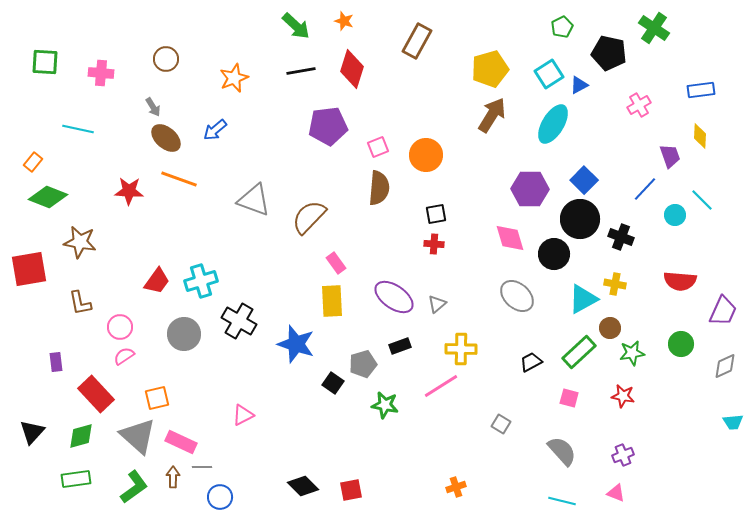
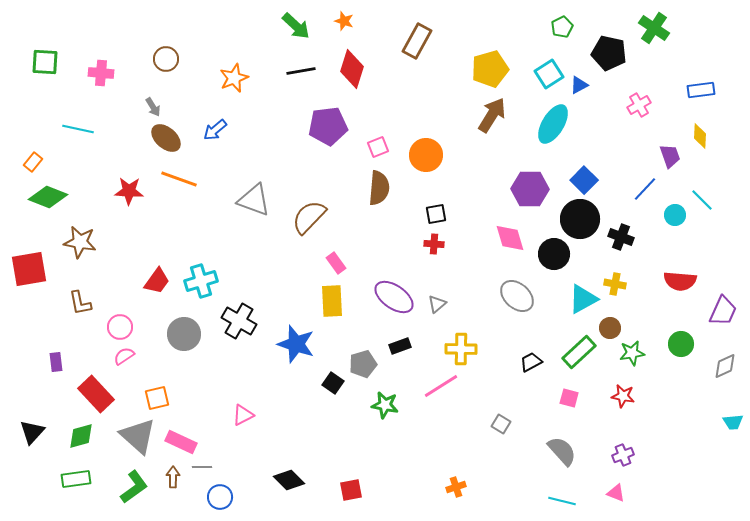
black diamond at (303, 486): moved 14 px left, 6 px up
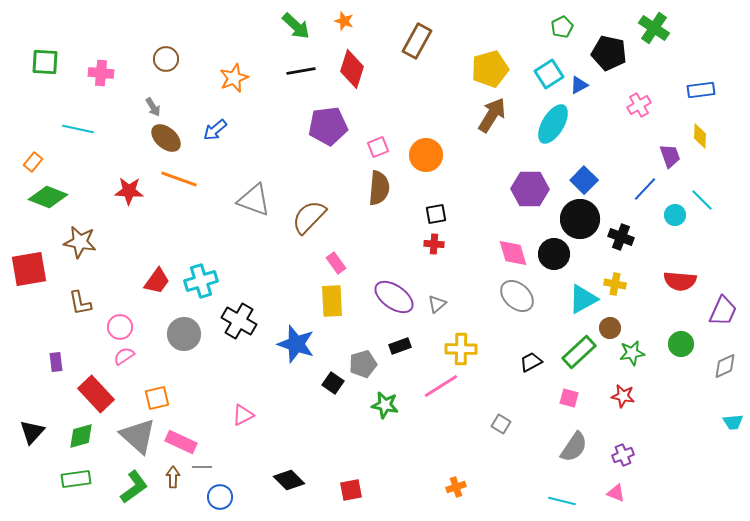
pink diamond at (510, 238): moved 3 px right, 15 px down
gray semicircle at (562, 451): moved 12 px right, 4 px up; rotated 76 degrees clockwise
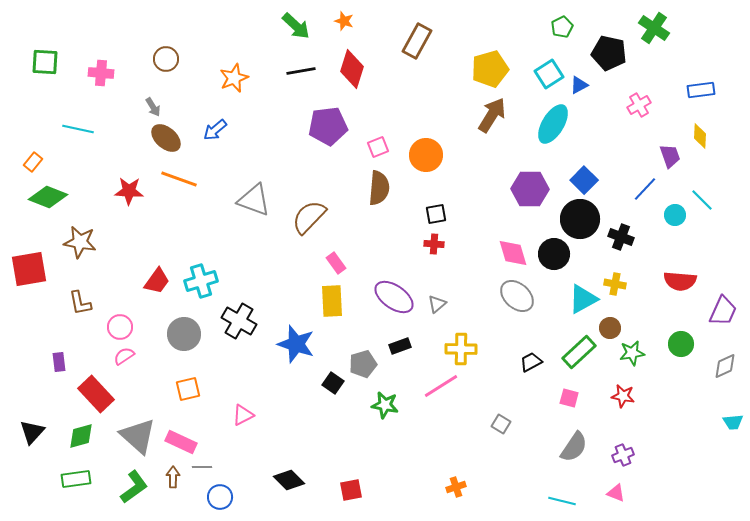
purple rectangle at (56, 362): moved 3 px right
orange square at (157, 398): moved 31 px right, 9 px up
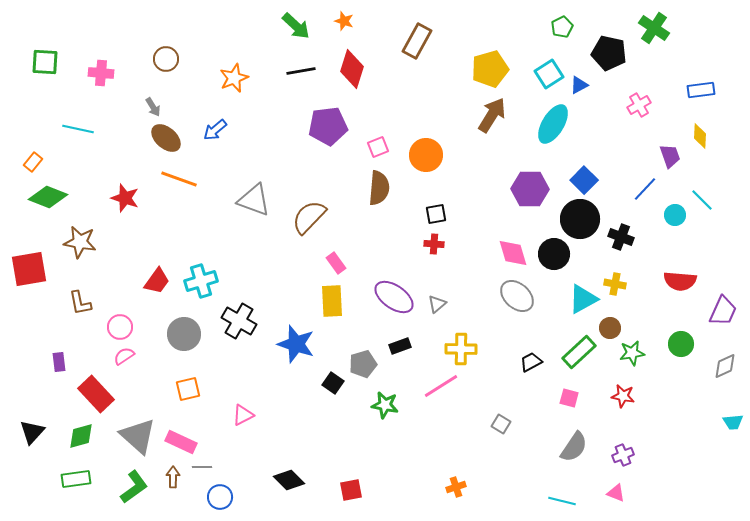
red star at (129, 191): moved 4 px left, 7 px down; rotated 16 degrees clockwise
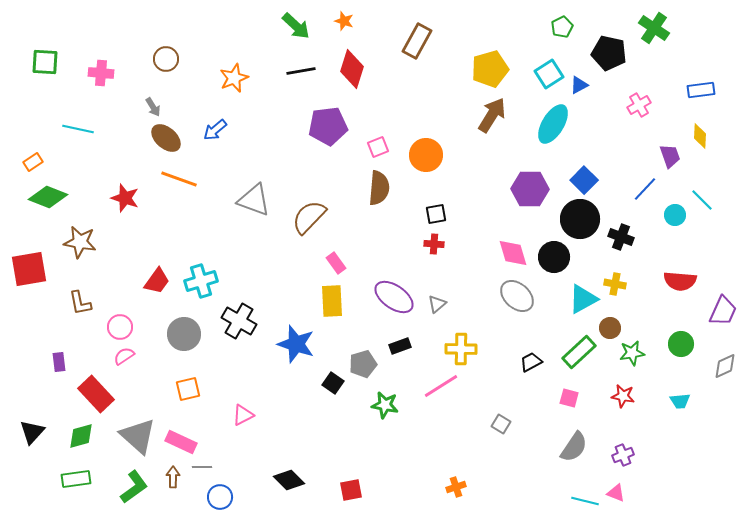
orange rectangle at (33, 162): rotated 18 degrees clockwise
black circle at (554, 254): moved 3 px down
cyan trapezoid at (733, 422): moved 53 px left, 21 px up
cyan line at (562, 501): moved 23 px right
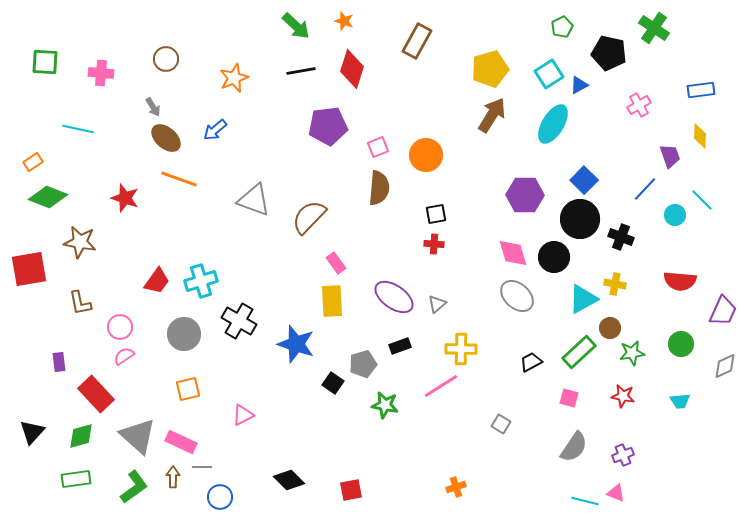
purple hexagon at (530, 189): moved 5 px left, 6 px down
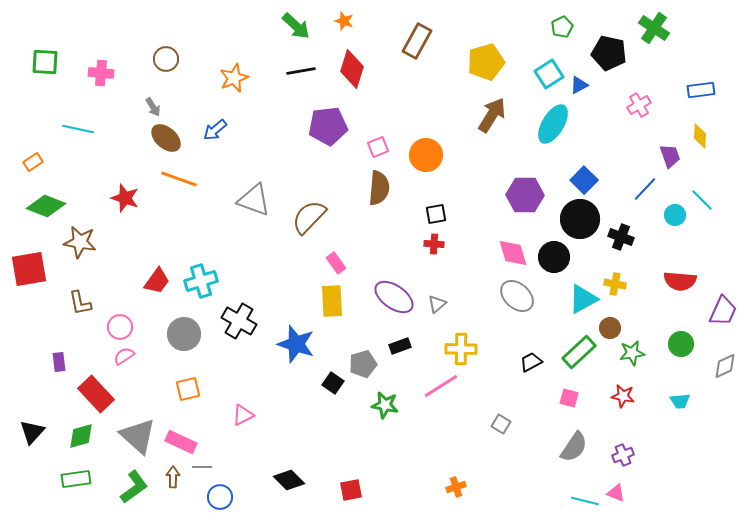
yellow pentagon at (490, 69): moved 4 px left, 7 px up
green diamond at (48, 197): moved 2 px left, 9 px down
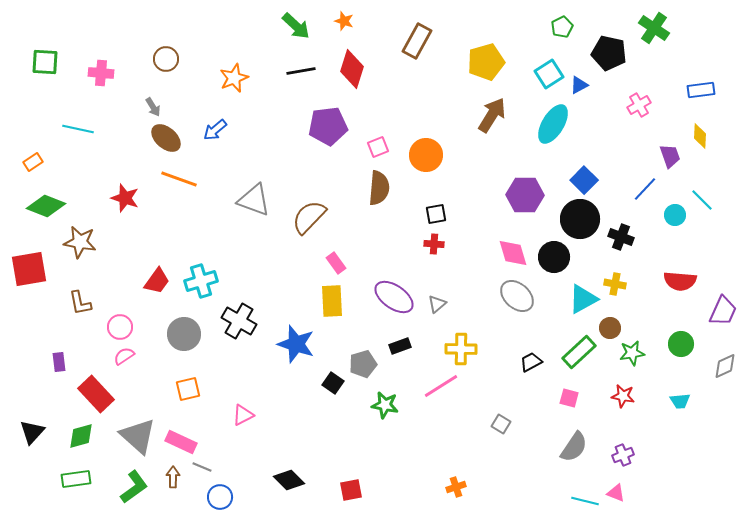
gray line at (202, 467): rotated 24 degrees clockwise
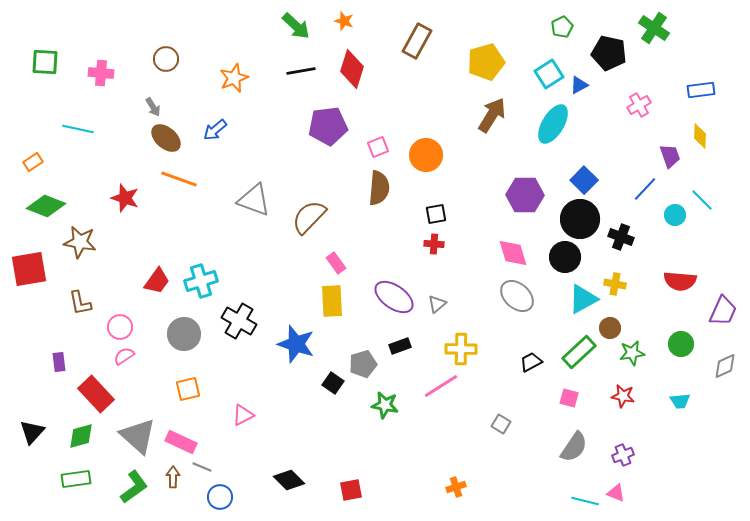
black circle at (554, 257): moved 11 px right
